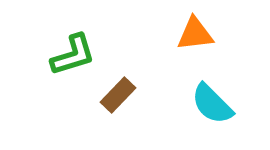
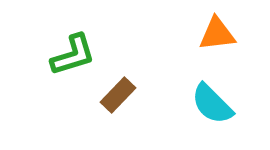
orange triangle: moved 22 px right
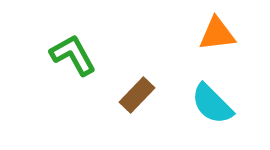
green L-shape: rotated 102 degrees counterclockwise
brown rectangle: moved 19 px right
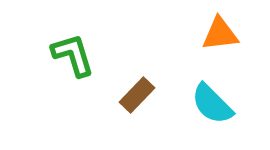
orange triangle: moved 3 px right
green L-shape: rotated 12 degrees clockwise
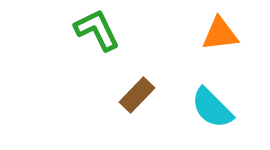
green L-shape: moved 24 px right, 25 px up; rotated 9 degrees counterclockwise
cyan semicircle: moved 4 px down
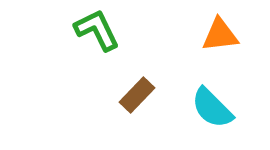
orange triangle: moved 1 px down
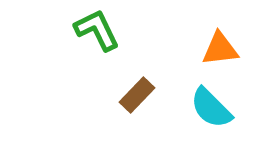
orange triangle: moved 14 px down
cyan semicircle: moved 1 px left
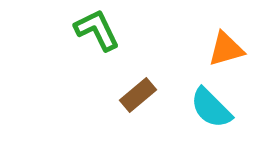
orange triangle: moved 6 px right; rotated 9 degrees counterclockwise
brown rectangle: moved 1 px right; rotated 6 degrees clockwise
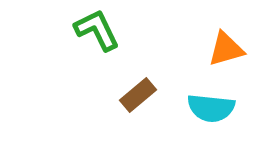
cyan semicircle: rotated 39 degrees counterclockwise
